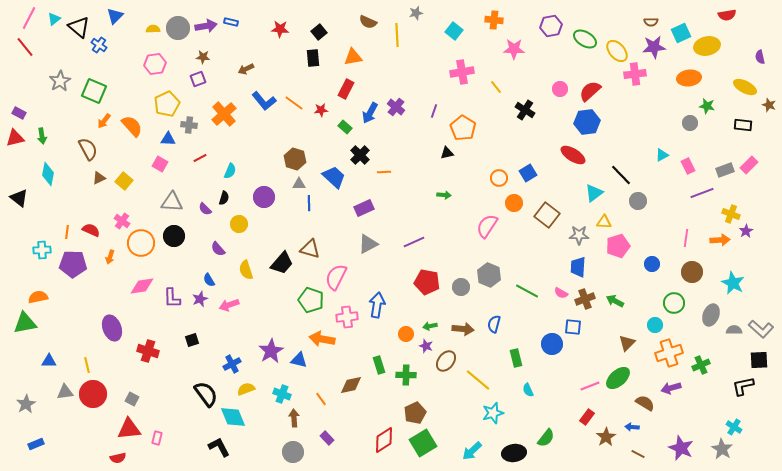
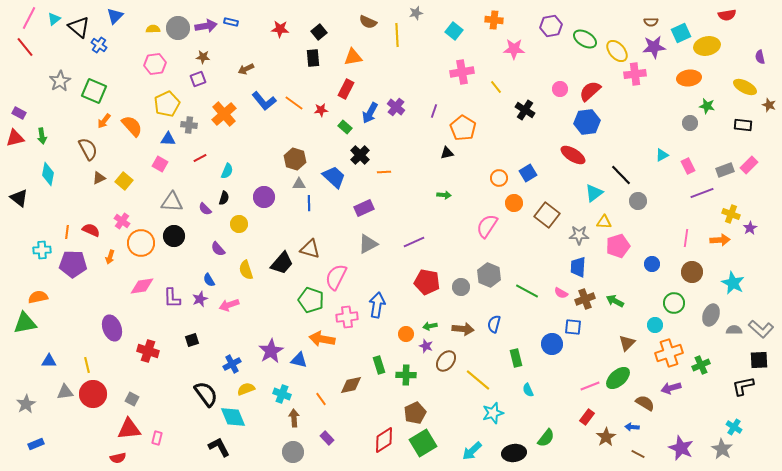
cyan semicircle at (230, 171): moved 3 px left
purple star at (746, 231): moved 4 px right, 3 px up
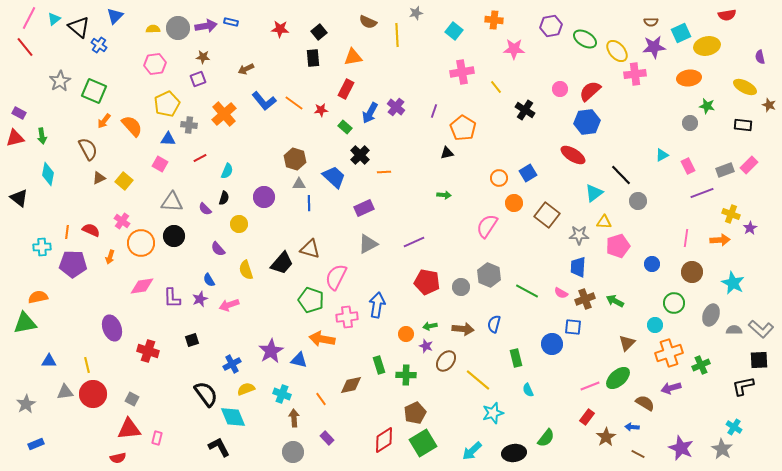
cyan cross at (42, 250): moved 3 px up
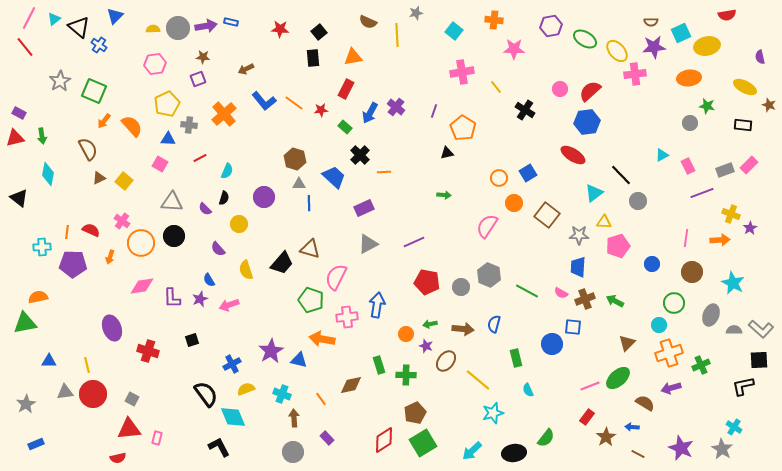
cyan circle at (655, 325): moved 4 px right
green arrow at (430, 326): moved 2 px up
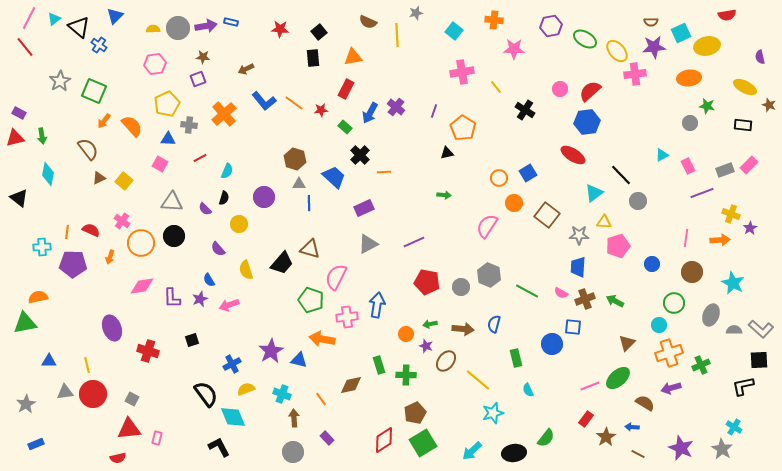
brown semicircle at (88, 149): rotated 10 degrees counterclockwise
red rectangle at (587, 417): moved 1 px left, 2 px down
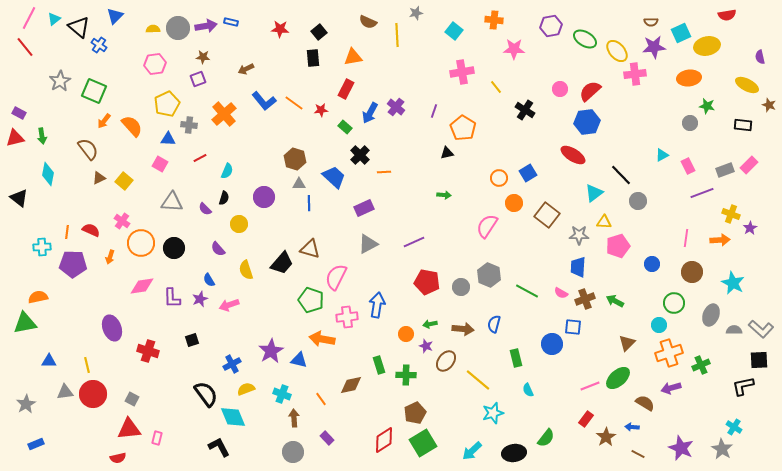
yellow ellipse at (745, 87): moved 2 px right, 2 px up
black circle at (174, 236): moved 12 px down
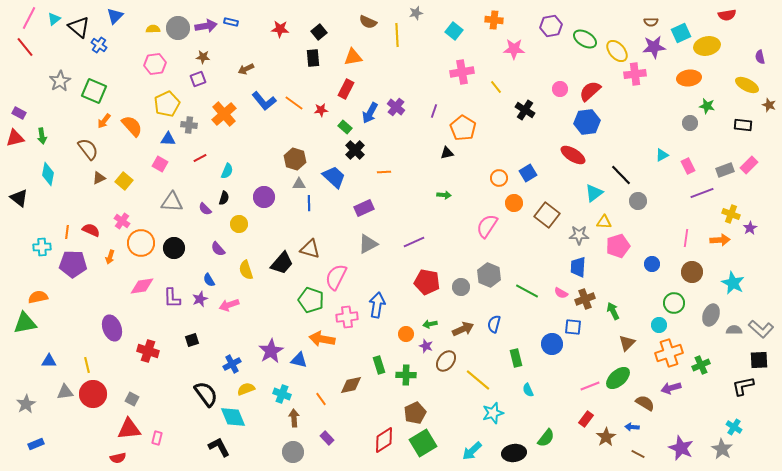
black cross at (360, 155): moved 5 px left, 5 px up
green arrow at (615, 301): moved 2 px left, 10 px down; rotated 36 degrees clockwise
brown arrow at (463, 329): rotated 30 degrees counterclockwise
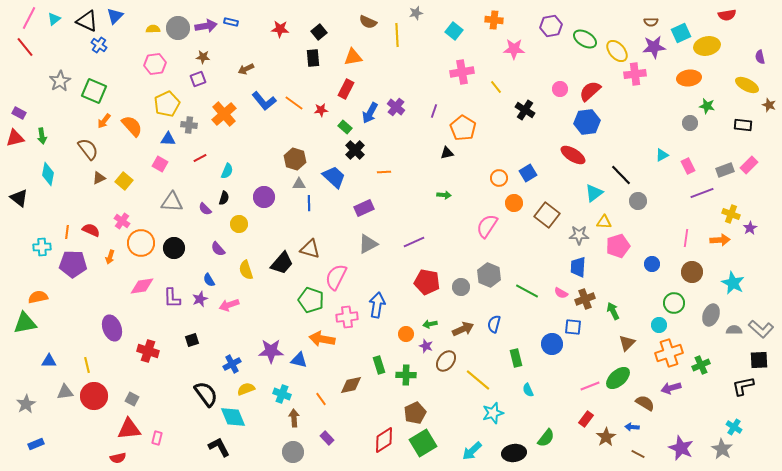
black triangle at (79, 27): moved 8 px right, 6 px up; rotated 15 degrees counterclockwise
purple star at (271, 351): rotated 30 degrees clockwise
red circle at (93, 394): moved 1 px right, 2 px down
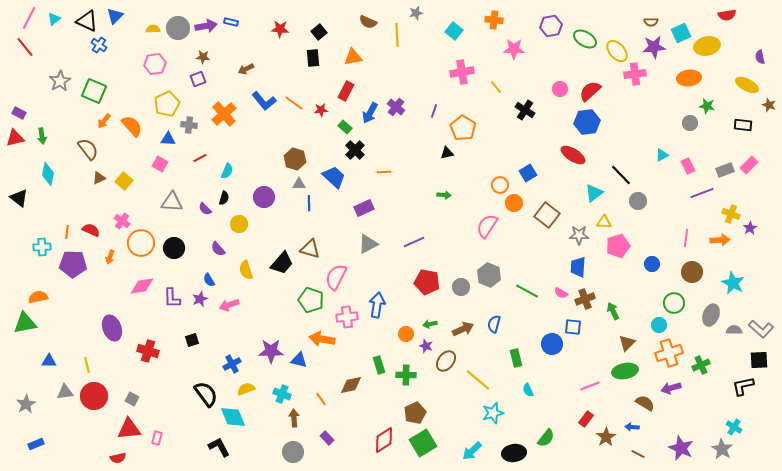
red rectangle at (346, 89): moved 2 px down
orange circle at (499, 178): moved 1 px right, 7 px down
green ellipse at (618, 378): moved 7 px right, 7 px up; rotated 30 degrees clockwise
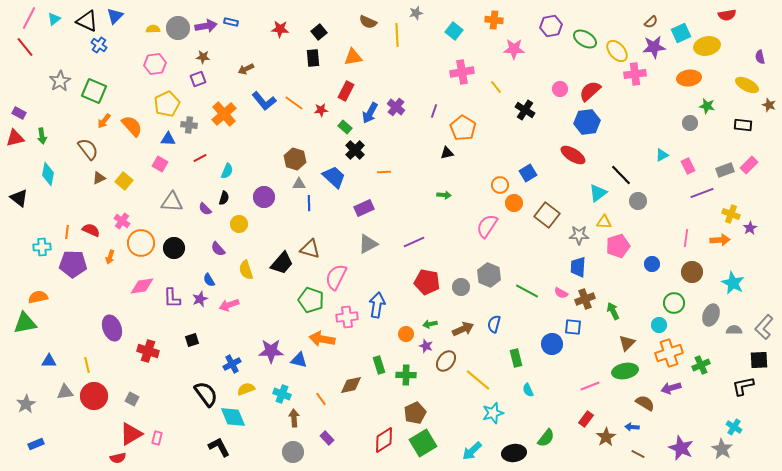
brown semicircle at (651, 22): rotated 40 degrees counterclockwise
cyan triangle at (594, 193): moved 4 px right
gray L-shape at (761, 329): moved 3 px right, 2 px up; rotated 90 degrees clockwise
red triangle at (129, 429): moved 2 px right, 5 px down; rotated 25 degrees counterclockwise
